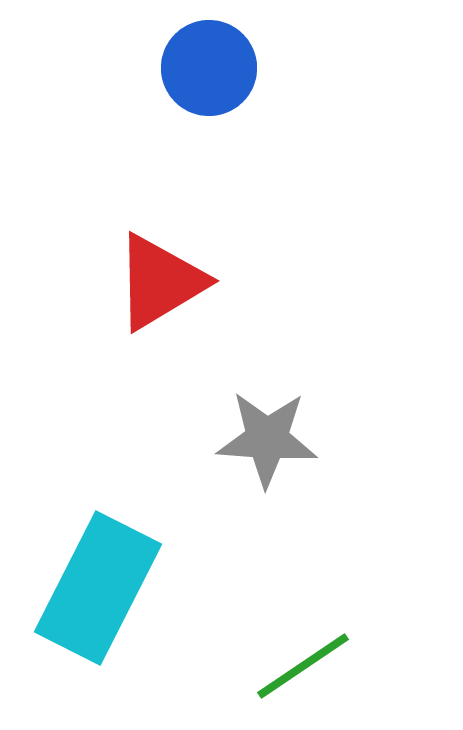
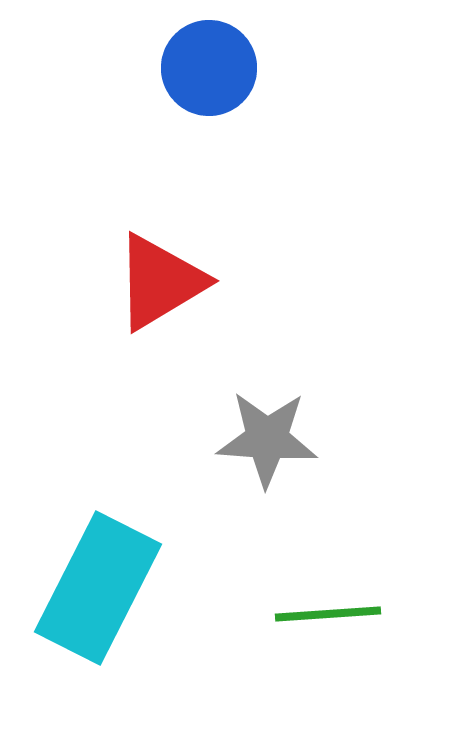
green line: moved 25 px right, 52 px up; rotated 30 degrees clockwise
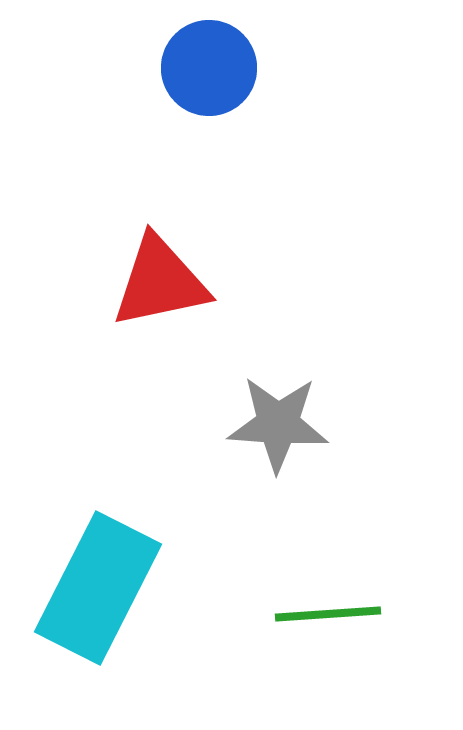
red triangle: rotated 19 degrees clockwise
gray star: moved 11 px right, 15 px up
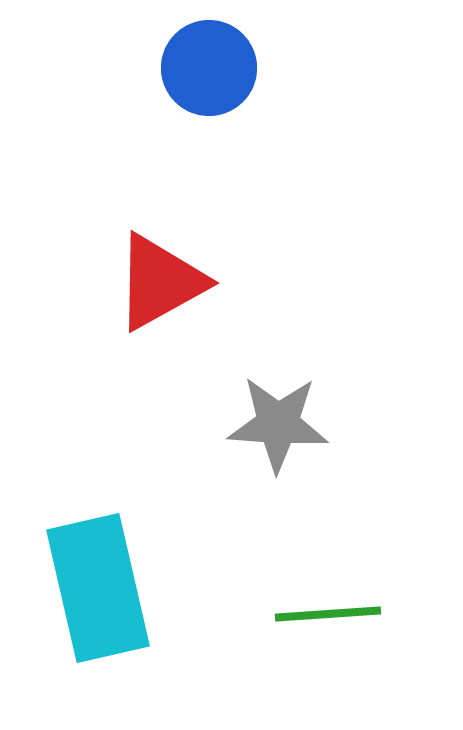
red triangle: rotated 17 degrees counterclockwise
cyan rectangle: rotated 40 degrees counterclockwise
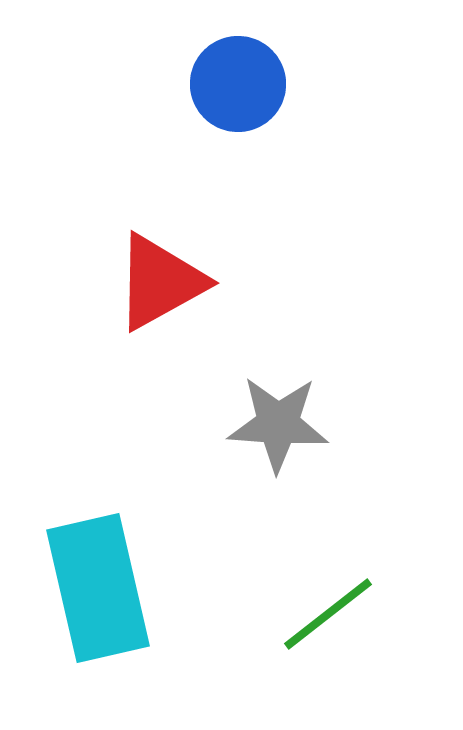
blue circle: moved 29 px right, 16 px down
green line: rotated 34 degrees counterclockwise
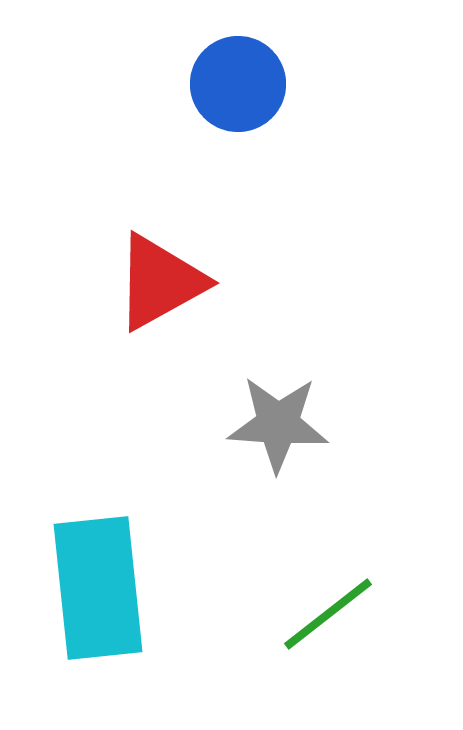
cyan rectangle: rotated 7 degrees clockwise
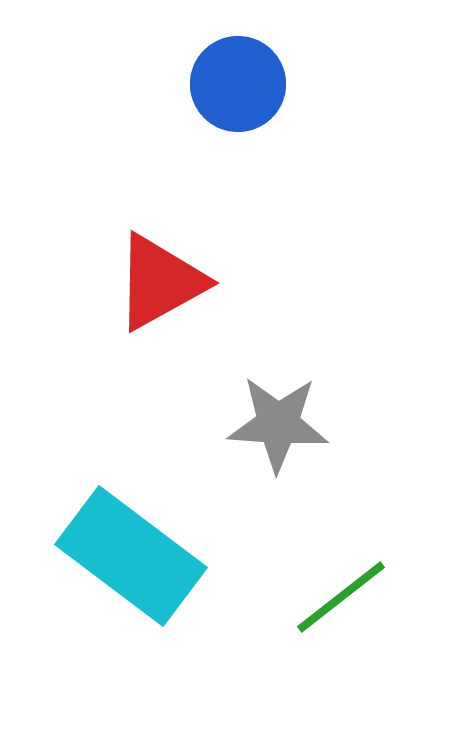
cyan rectangle: moved 33 px right, 32 px up; rotated 47 degrees counterclockwise
green line: moved 13 px right, 17 px up
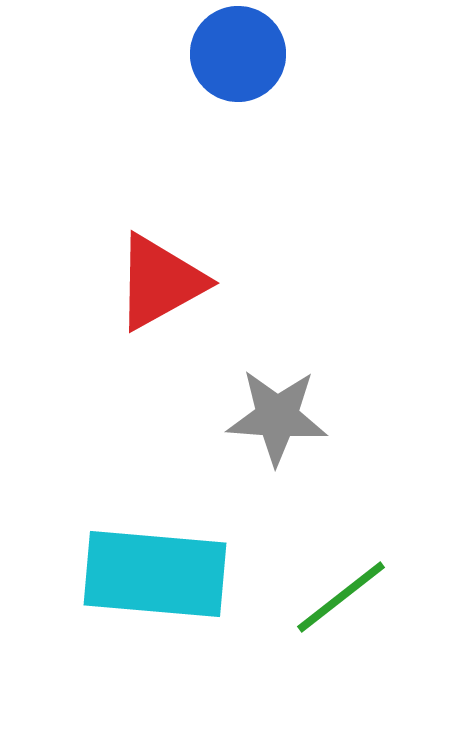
blue circle: moved 30 px up
gray star: moved 1 px left, 7 px up
cyan rectangle: moved 24 px right, 18 px down; rotated 32 degrees counterclockwise
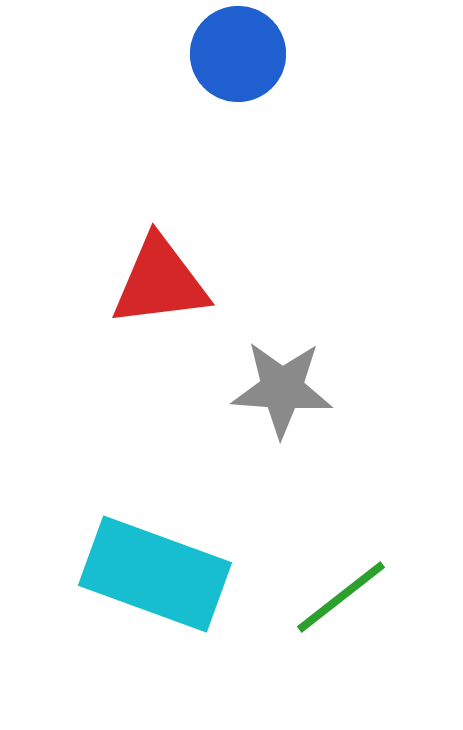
red triangle: rotated 22 degrees clockwise
gray star: moved 5 px right, 28 px up
cyan rectangle: rotated 15 degrees clockwise
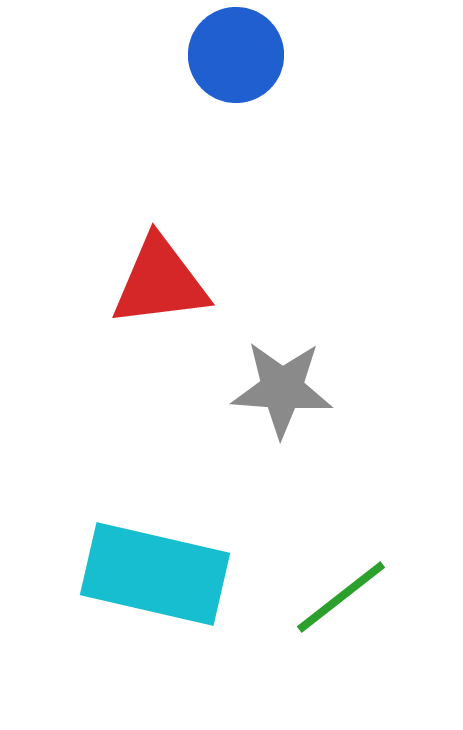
blue circle: moved 2 px left, 1 px down
cyan rectangle: rotated 7 degrees counterclockwise
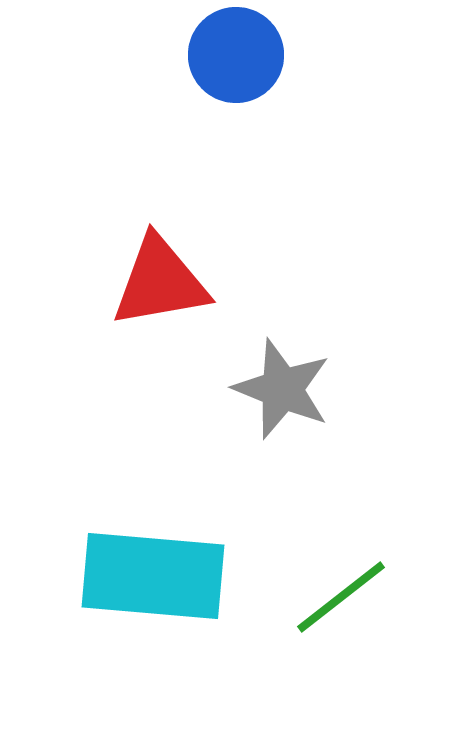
red triangle: rotated 3 degrees counterclockwise
gray star: rotated 18 degrees clockwise
cyan rectangle: moved 2 px left, 2 px down; rotated 8 degrees counterclockwise
